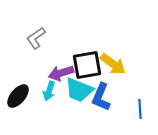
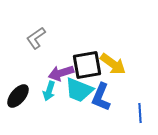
blue line: moved 4 px down
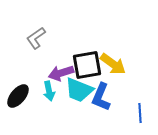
cyan arrow: rotated 30 degrees counterclockwise
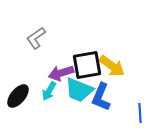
yellow arrow: moved 1 px left, 2 px down
cyan arrow: rotated 42 degrees clockwise
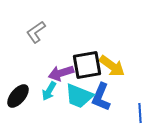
gray L-shape: moved 6 px up
cyan trapezoid: moved 6 px down
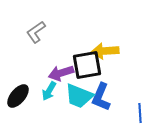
yellow arrow: moved 7 px left, 15 px up; rotated 140 degrees clockwise
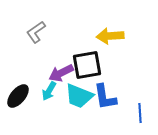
yellow arrow: moved 5 px right, 15 px up
purple arrow: rotated 10 degrees counterclockwise
blue L-shape: moved 4 px right; rotated 32 degrees counterclockwise
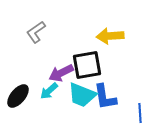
cyan arrow: rotated 18 degrees clockwise
cyan trapezoid: moved 3 px right, 1 px up
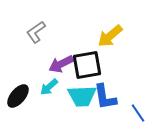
yellow arrow: rotated 36 degrees counterclockwise
purple arrow: moved 9 px up
cyan arrow: moved 4 px up
cyan trapezoid: moved 1 px down; rotated 24 degrees counterclockwise
blue line: moved 2 px left; rotated 30 degrees counterclockwise
